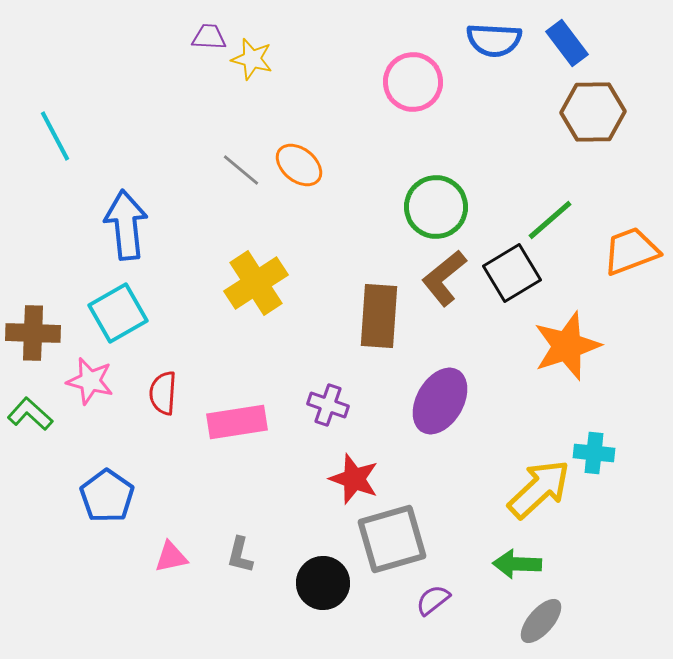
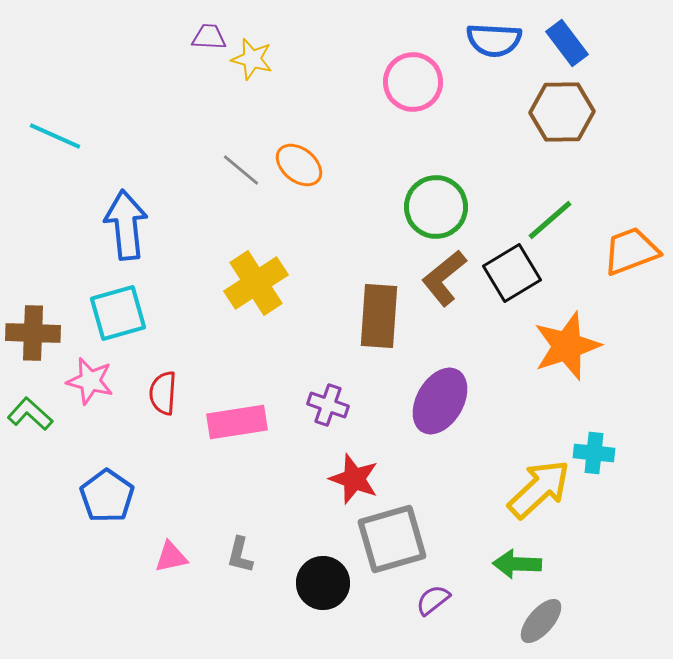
brown hexagon: moved 31 px left
cyan line: rotated 38 degrees counterclockwise
cyan square: rotated 14 degrees clockwise
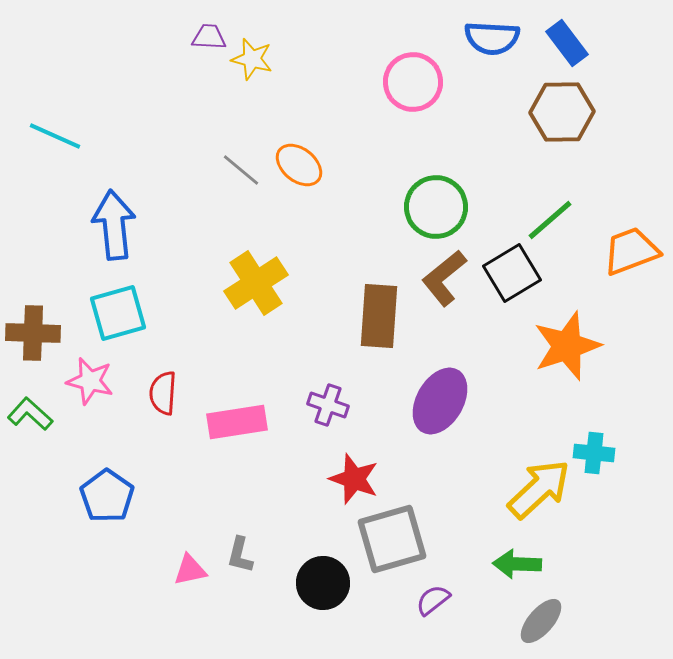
blue semicircle: moved 2 px left, 2 px up
blue arrow: moved 12 px left
pink triangle: moved 19 px right, 13 px down
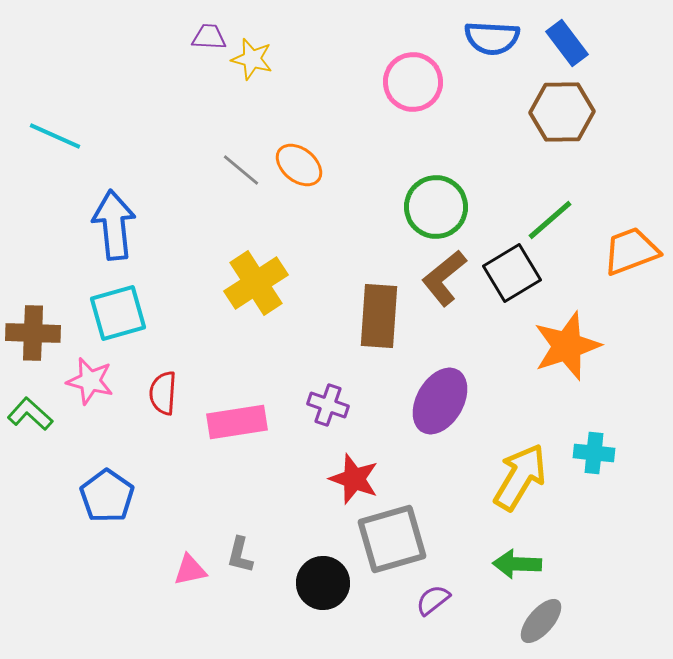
yellow arrow: moved 19 px left, 12 px up; rotated 16 degrees counterclockwise
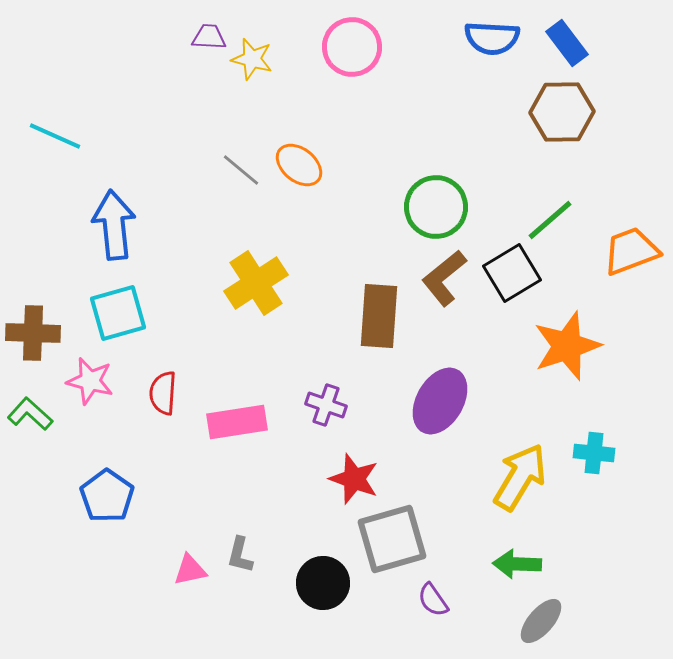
pink circle: moved 61 px left, 35 px up
purple cross: moved 2 px left
purple semicircle: rotated 87 degrees counterclockwise
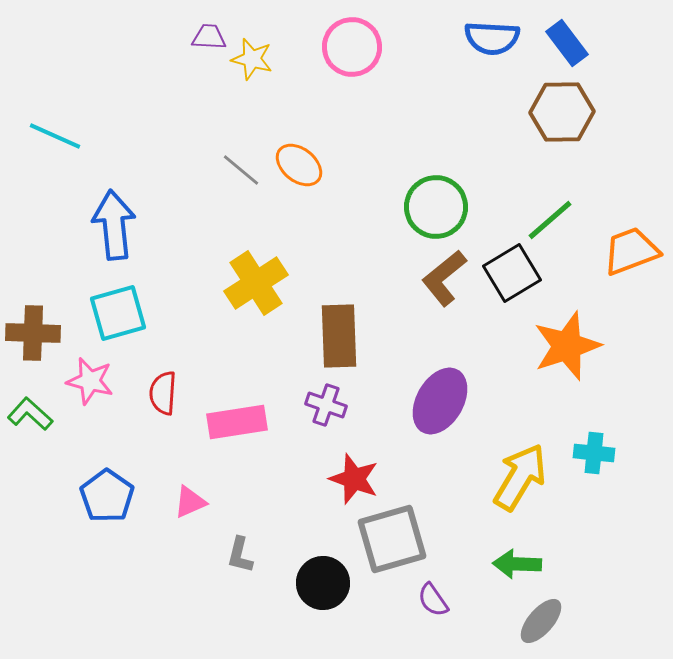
brown rectangle: moved 40 px left, 20 px down; rotated 6 degrees counterclockwise
pink triangle: moved 68 px up; rotated 12 degrees counterclockwise
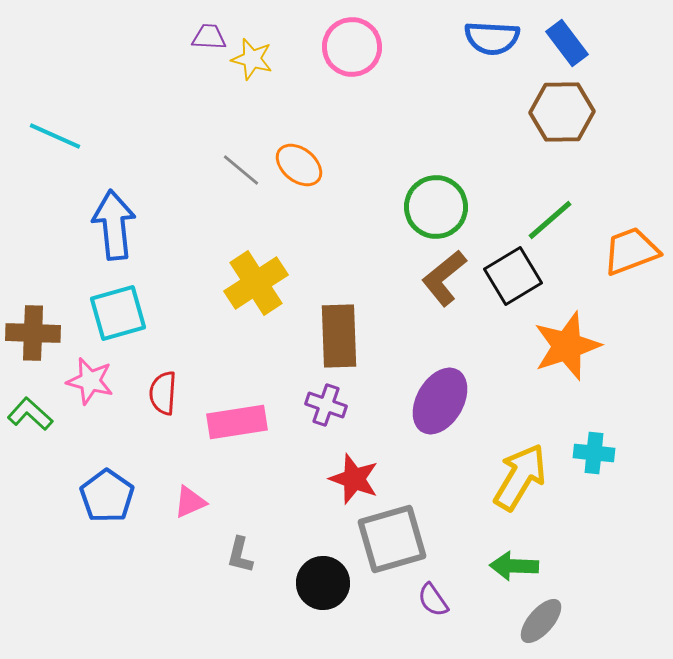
black square: moved 1 px right, 3 px down
green arrow: moved 3 px left, 2 px down
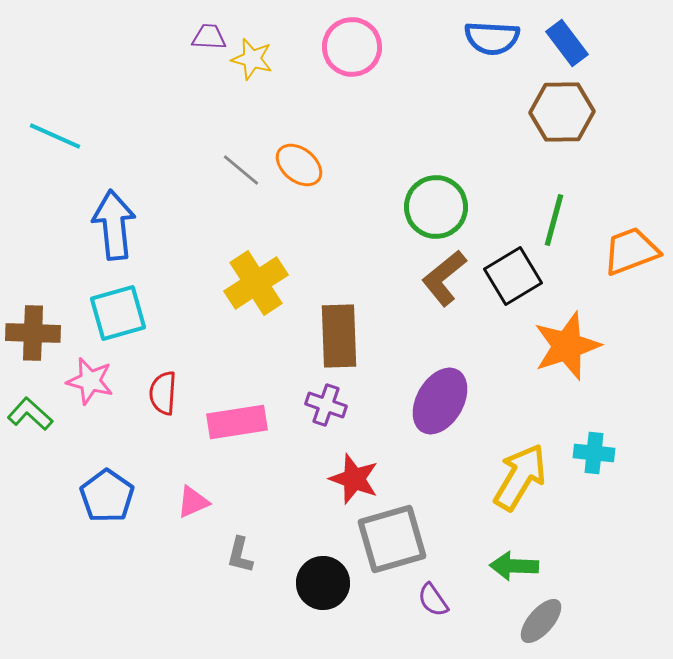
green line: moved 4 px right; rotated 34 degrees counterclockwise
pink triangle: moved 3 px right
